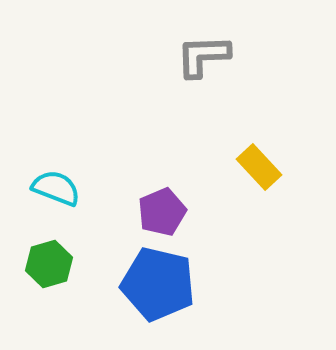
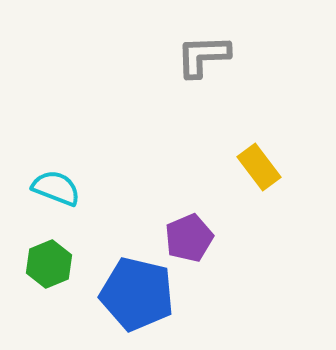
yellow rectangle: rotated 6 degrees clockwise
purple pentagon: moved 27 px right, 26 px down
green hexagon: rotated 6 degrees counterclockwise
blue pentagon: moved 21 px left, 10 px down
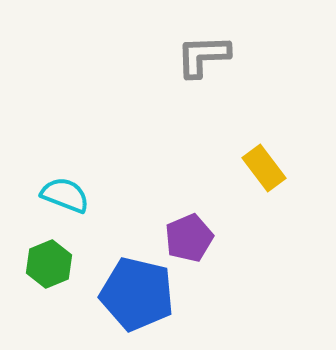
yellow rectangle: moved 5 px right, 1 px down
cyan semicircle: moved 9 px right, 7 px down
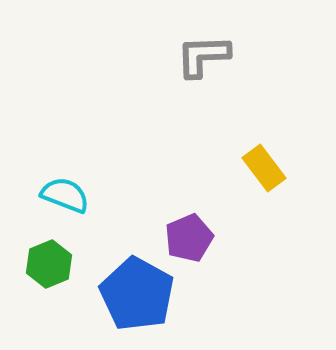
blue pentagon: rotated 16 degrees clockwise
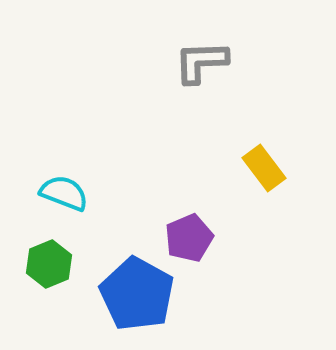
gray L-shape: moved 2 px left, 6 px down
cyan semicircle: moved 1 px left, 2 px up
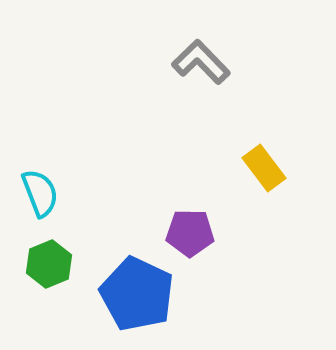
gray L-shape: rotated 48 degrees clockwise
cyan semicircle: moved 24 px left; rotated 48 degrees clockwise
purple pentagon: moved 1 px right, 5 px up; rotated 24 degrees clockwise
blue pentagon: rotated 4 degrees counterclockwise
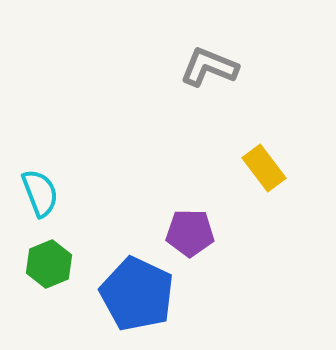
gray L-shape: moved 8 px right, 5 px down; rotated 24 degrees counterclockwise
